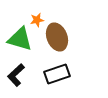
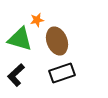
brown ellipse: moved 4 px down
black rectangle: moved 5 px right, 1 px up
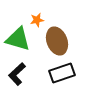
green triangle: moved 2 px left
black L-shape: moved 1 px right, 1 px up
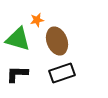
black L-shape: rotated 45 degrees clockwise
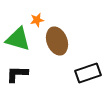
black rectangle: moved 26 px right
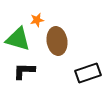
brown ellipse: rotated 12 degrees clockwise
black L-shape: moved 7 px right, 3 px up
